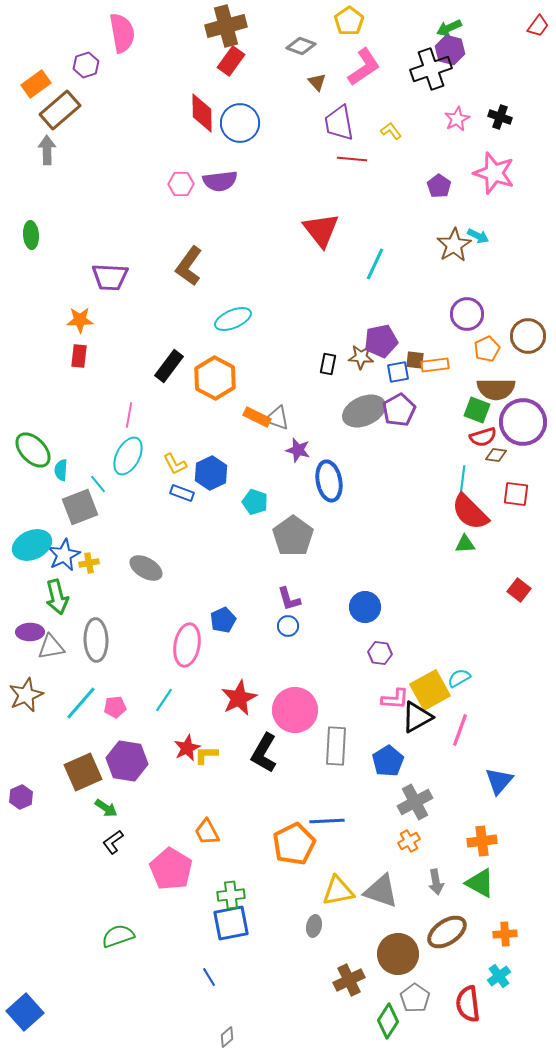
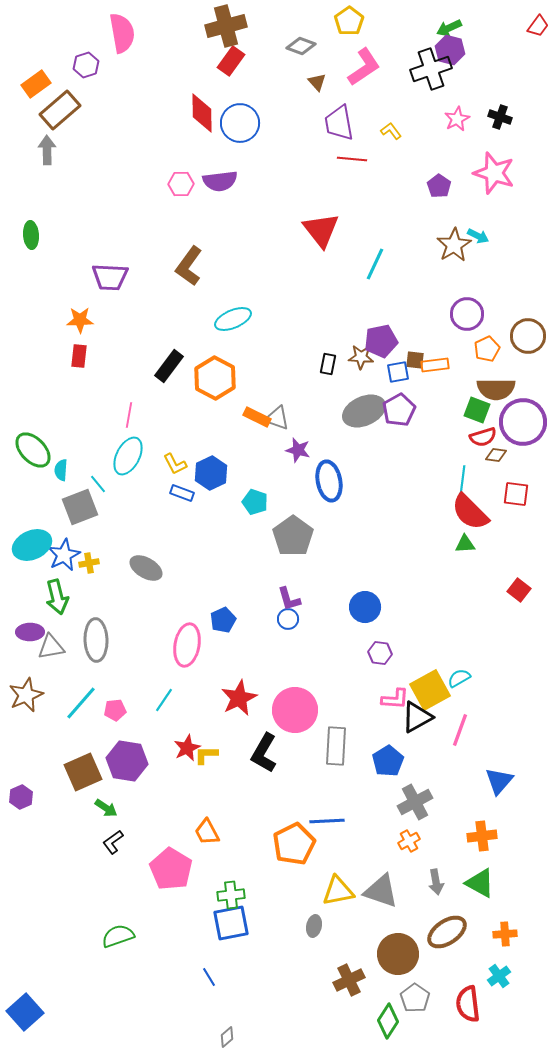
blue circle at (288, 626): moved 7 px up
pink pentagon at (115, 707): moved 3 px down
orange cross at (482, 841): moved 5 px up
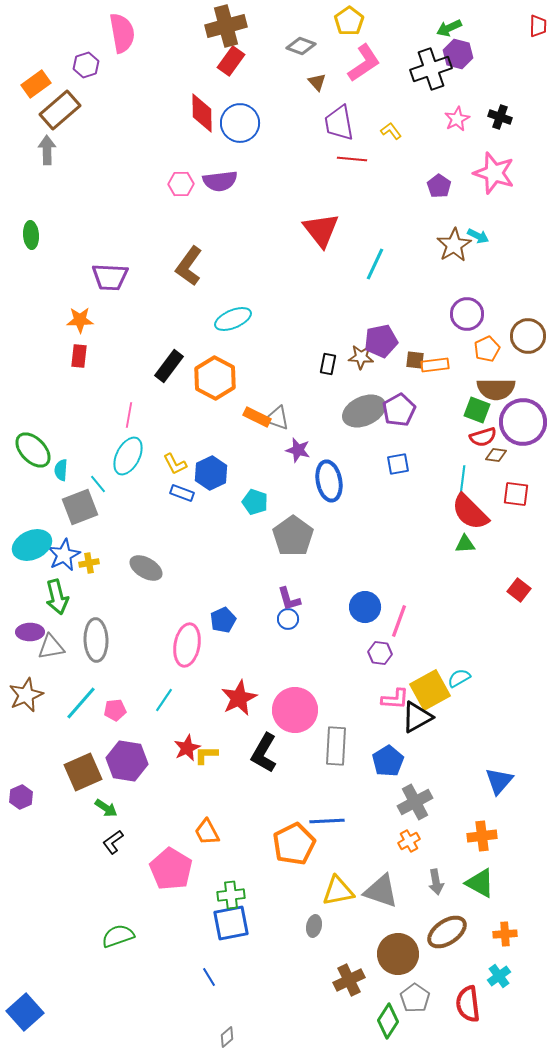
red trapezoid at (538, 26): rotated 35 degrees counterclockwise
purple hexagon at (450, 50): moved 8 px right, 4 px down
pink L-shape at (364, 67): moved 4 px up
blue square at (398, 372): moved 92 px down
pink line at (460, 730): moved 61 px left, 109 px up
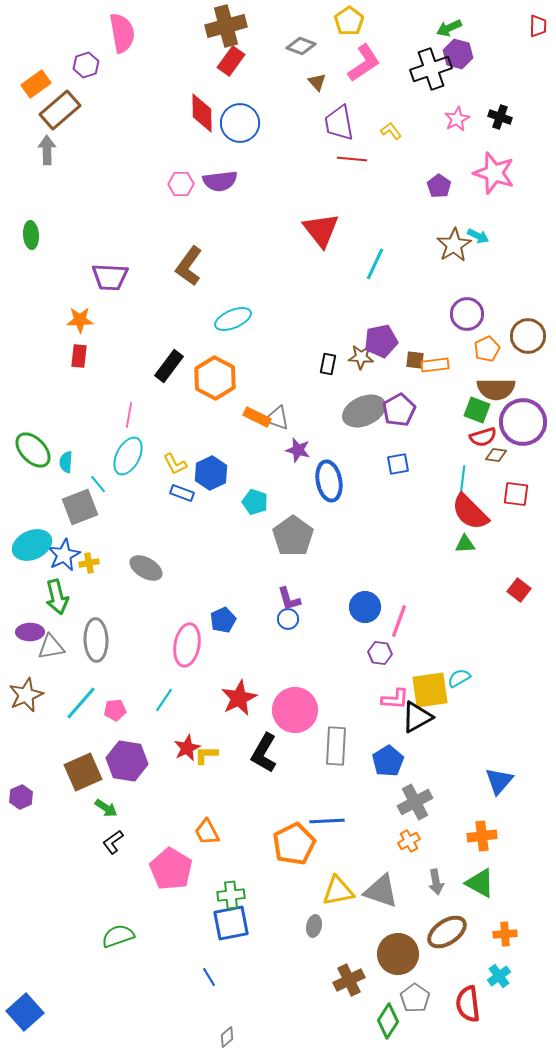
cyan semicircle at (61, 470): moved 5 px right, 8 px up
yellow square at (430, 690): rotated 21 degrees clockwise
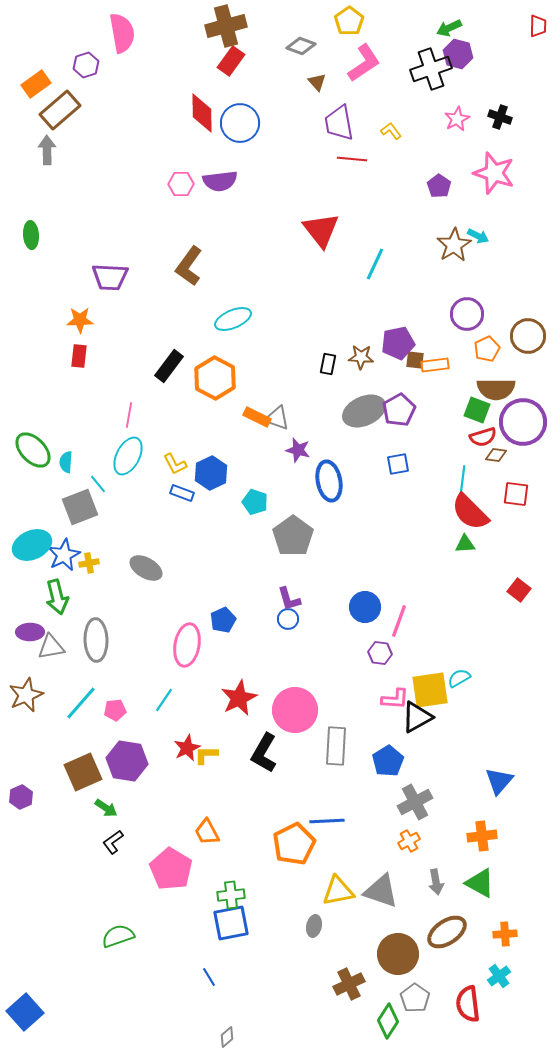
purple pentagon at (381, 341): moved 17 px right, 2 px down
brown cross at (349, 980): moved 4 px down
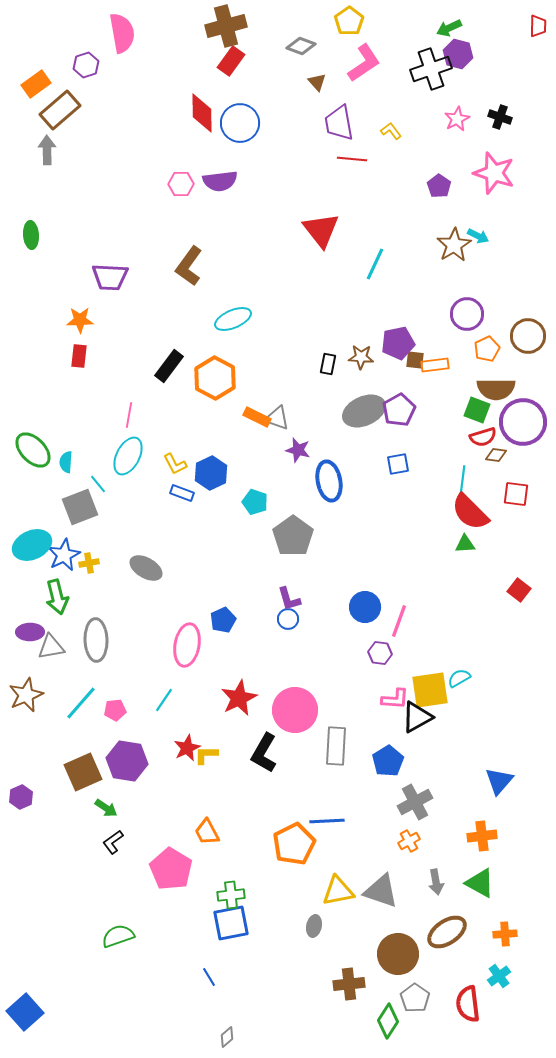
brown cross at (349, 984): rotated 20 degrees clockwise
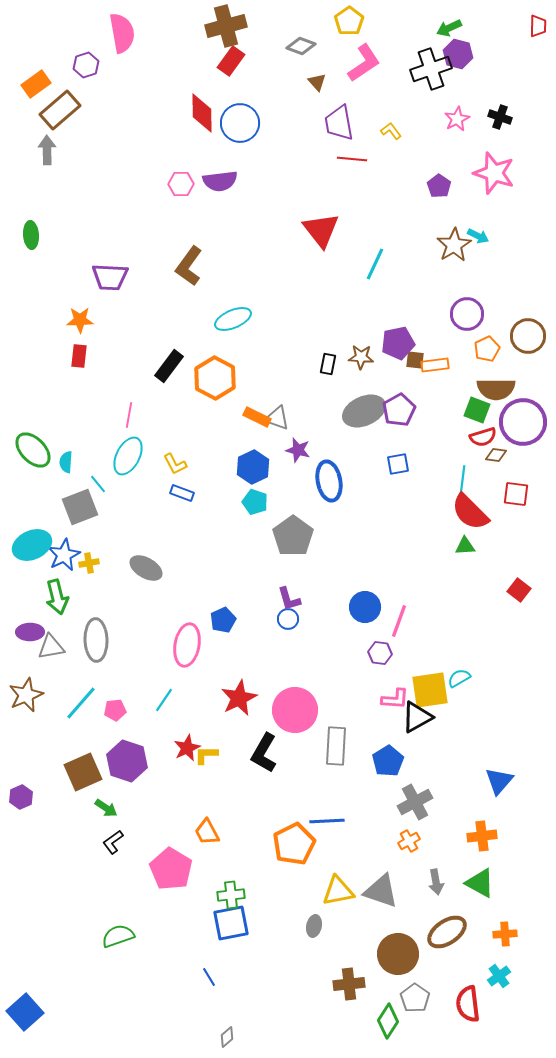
blue hexagon at (211, 473): moved 42 px right, 6 px up
green triangle at (465, 544): moved 2 px down
purple hexagon at (127, 761): rotated 9 degrees clockwise
